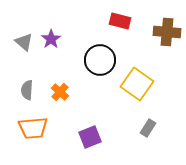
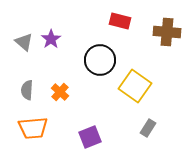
yellow square: moved 2 px left, 2 px down
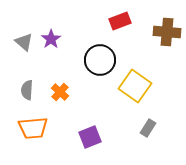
red rectangle: rotated 35 degrees counterclockwise
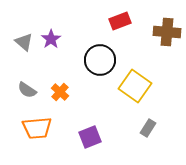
gray semicircle: rotated 60 degrees counterclockwise
orange trapezoid: moved 4 px right
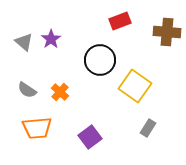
purple square: rotated 15 degrees counterclockwise
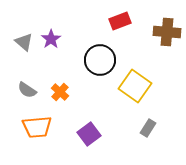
orange trapezoid: moved 1 px up
purple square: moved 1 px left, 3 px up
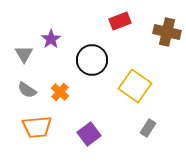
brown cross: rotated 8 degrees clockwise
gray triangle: moved 12 px down; rotated 18 degrees clockwise
black circle: moved 8 px left
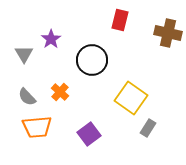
red rectangle: moved 1 px up; rotated 55 degrees counterclockwise
brown cross: moved 1 px right, 1 px down
yellow square: moved 4 px left, 12 px down
gray semicircle: moved 7 px down; rotated 12 degrees clockwise
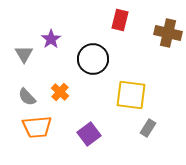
black circle: moved 1 px right, 1 px up
yellow square: moved 3 px up; rotated 28 degrees counterclockwise
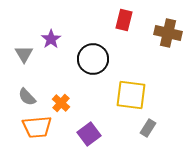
red rectangle: moved 4 px right
orange cross: moved 1 px right, 11 px down
